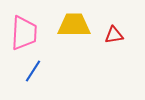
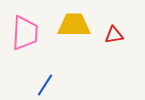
pink trapezoid: moved 1 px right
blue line: moved 12 px right, 14 px down
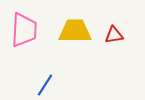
yellow trapezoid: moved 1 px right, 6 px down
pink trapezoid: moved 1 px left, 3 px up
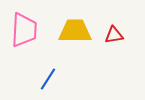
blue line: moved 3 px right, 6 px up
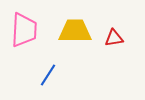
red triangle: moved 3 px down
blue line: moved 4 px up
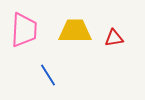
blue line: rotated 65 degrees counterclockwise
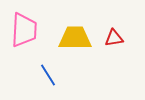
yellow trapezoid: moved 7 px down
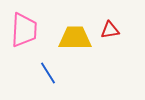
red triangle: moved 4 px left, 8 px up
blue line: moved 2 px up
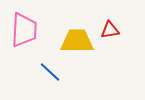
yellow trapezoid: moved 2 px right, 3 px down
blue line: moved 2 px right, 1 px up; rotated 15 degrees counterclockwise
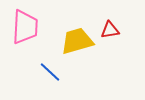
pink trapezoid: moved 1 px right, 3 px up
yellow trapezoid: rotated 16 degrees counterclockwise
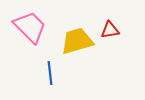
pink trapezoid: moved 5 px right; rotated 48 degrees counterclockwise
blue line: moved 1 px down; rotated 40 degrees clockwise
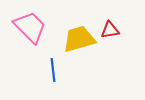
yellow trapezoid: moved 2 px right, 2 px up
blue line: moved 3 px right, 3 px up
